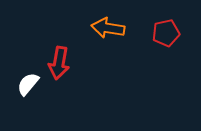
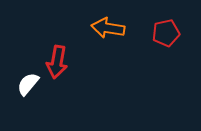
red arrow: moved 2 px left, 1 px up
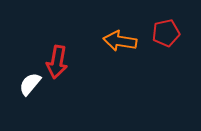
orange arrow: moved 12 px right, 13 px down
white semicircle: moved 2 px right
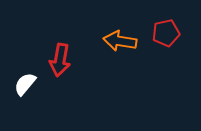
red arrow: moved 3 px right, 2 px up
white semicircle: moved 5 px left
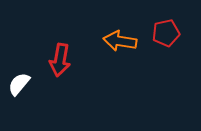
white semicircle: moved 6 px left
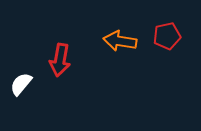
red pentagon: moved 1 px right, 3 px down
white semicircle: moved 2 px right
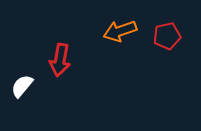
orange arrow: moved 10 px up; rotated 28 degrees counterclockwise
white semicircle: moved 1 px right, 2 px down
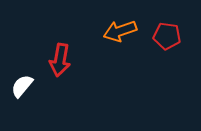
red pentagon: rotated 20 degrees clockwise
